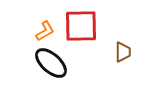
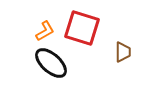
red square: moved 1 px right, 2 px down; rotated 18 degrees clockwise
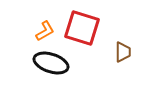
black ellipse: rotated 24 degrees counterclockwise
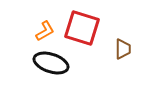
brown trapezoid: moved 3 px up
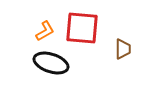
red square: rotated 12 degrees counterclockwise
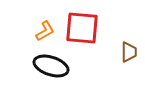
brown trapezoid: moved 6 px right, 3 px down
black ellipse: moved 3 px down
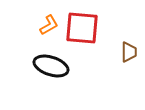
orange L-shape: moved 4 px right, 6 px up
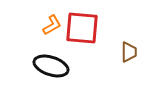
orange L-shape: moved 3 px right
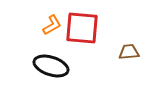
brown trapezoid: rotated 95 degrees counterclockwise
